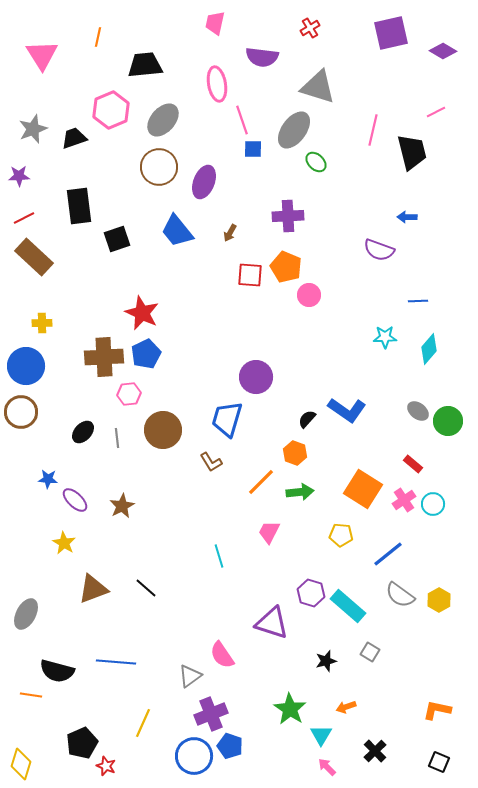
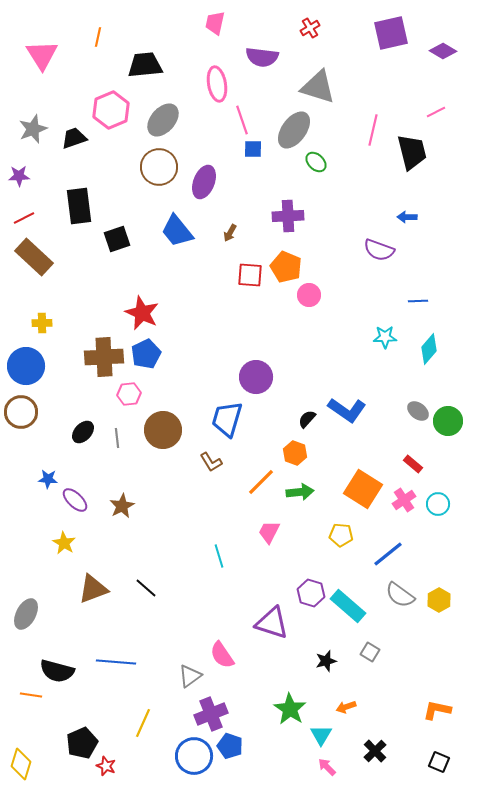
cyan circle at (433, 504): moved 5 px right
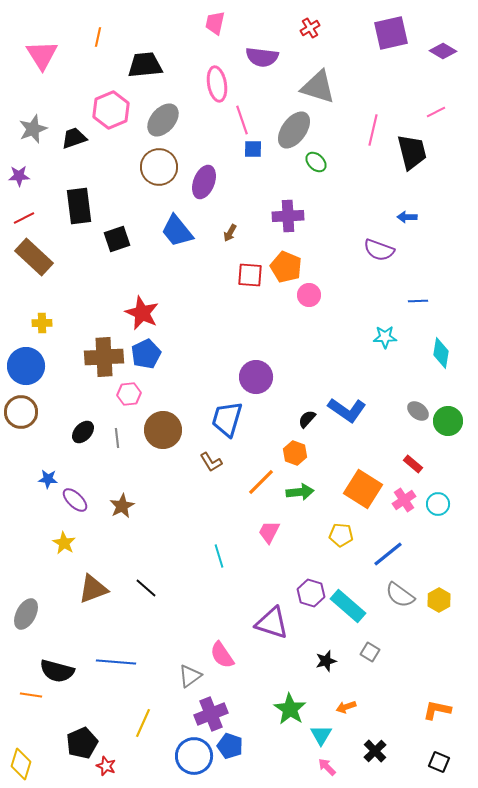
cyan diamond at (429, 349): moved 12 px right, 4 px down; rotated 32 degrees counterclockwise
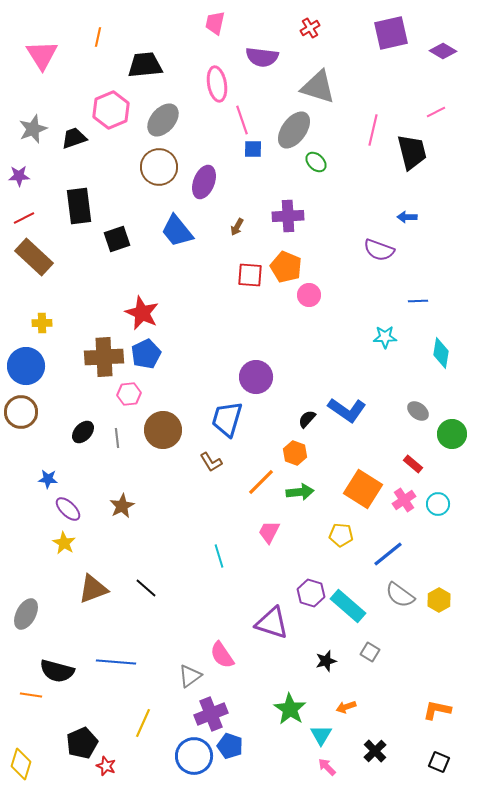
brown arrow at (230, 233): moved 7 px right, 6 px up
green circle at (448, 421): moved 4 px right, 13 px down
purple ellipse at (75, 500): moved 7 px left, 9 px down
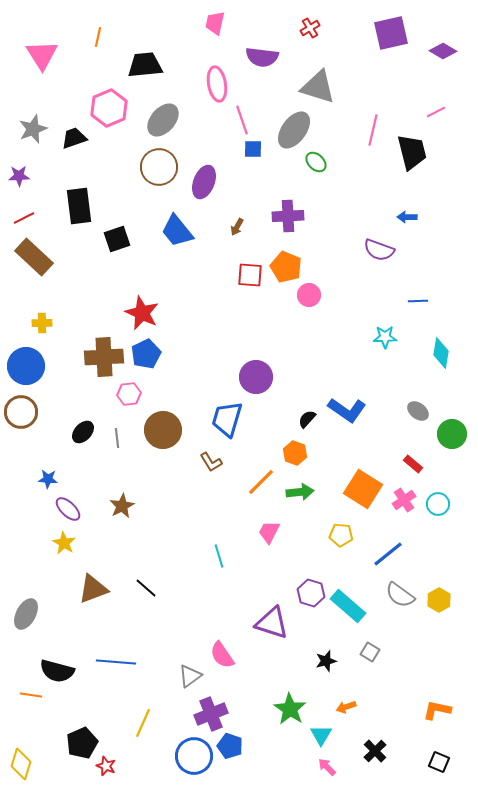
pink hexagon at (111, 110): moved 2 px left, 2 px up
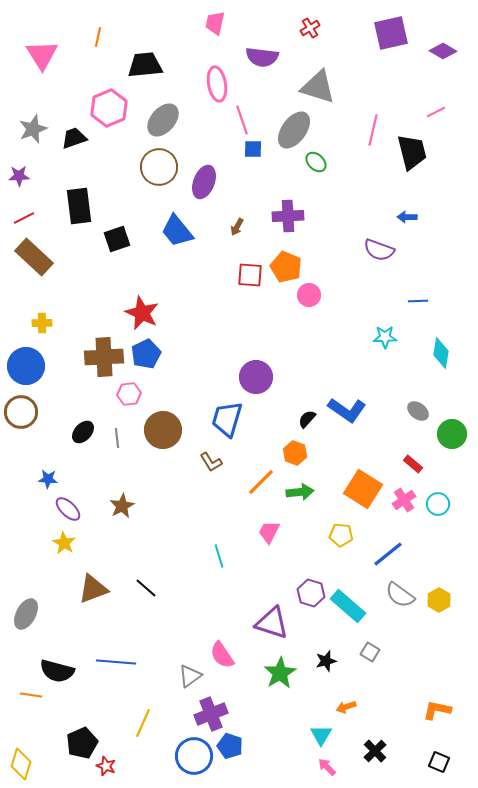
green star at (290, 709): moved 10 px left, 36 px up; rotated 8 degrees clockwise
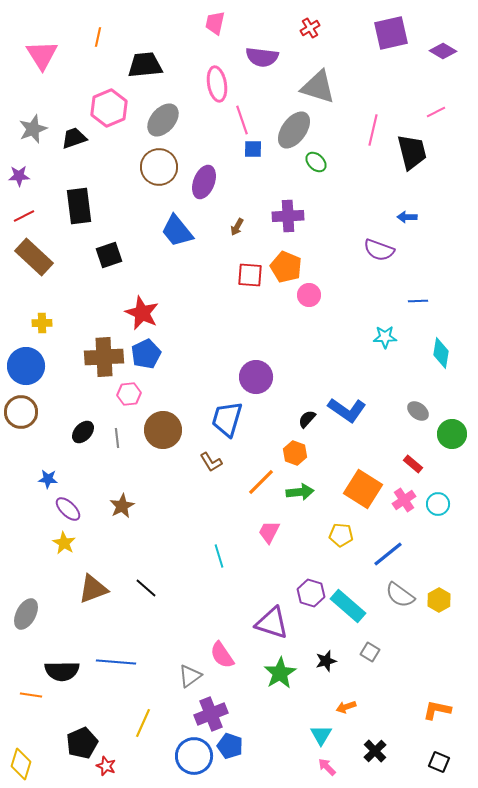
red line at (24, 218): moved 2 px up
black square at (117, 239): moved 8 px left, 16 px down
black semicircle at (57, 671): moved 5 px right; rotated 16 degrees counterclockwise
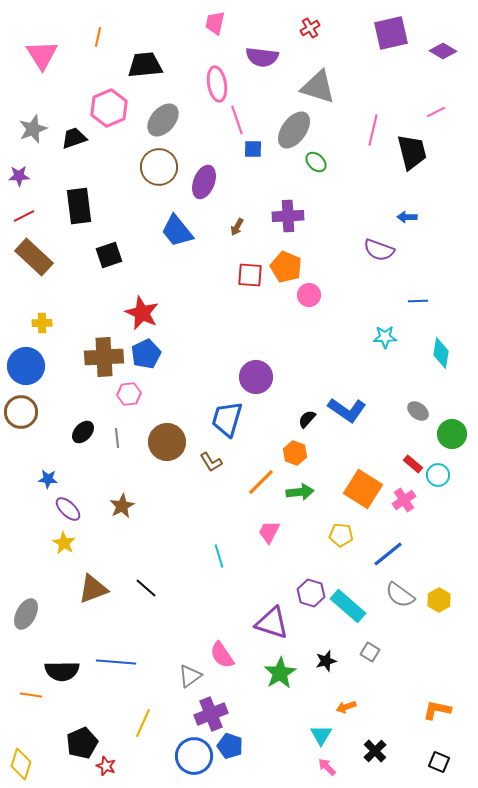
pink line at (242, 120): moved 5 px left
brown circle at (163, 430): moved 4 px right, 12 px down
cyan circle at (438, 504): moved 29 px up
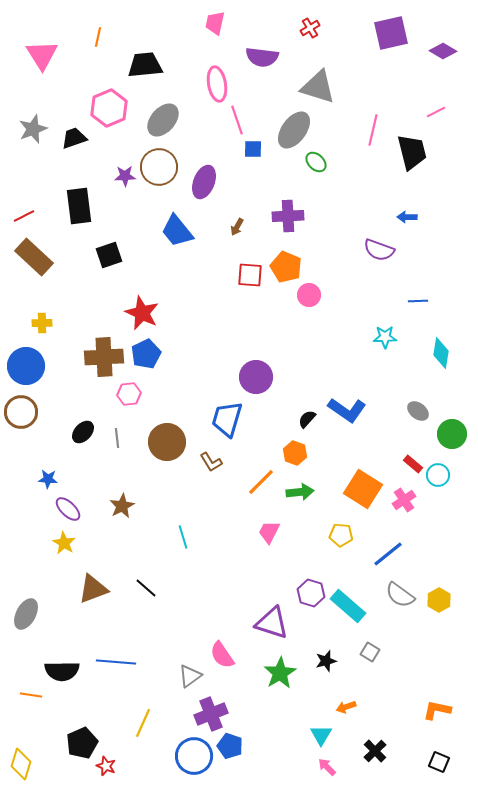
purple star at (19, 176): moved 106 px right
cyan line at (219, 556): moved 36 px left, 19 px up
